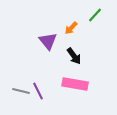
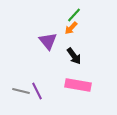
green line: moved 21 px left
pink rectangle: moved 3 px right, 1 px down
purple line: moved 1 px left
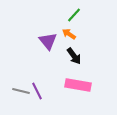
orange arrow: moved 2 px left, 6 px down; rotated 80 degrees clockwise
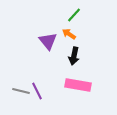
black arrow: rotated 48 degrees clockwise
